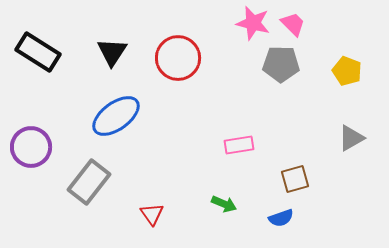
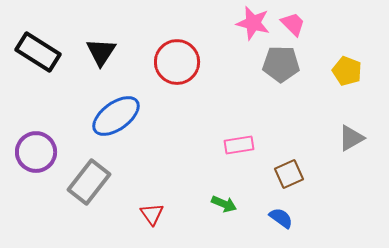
black triangle: moved 11 px left
red circle: moved 1 px left, 4 px down
purple circle: moved 5 px right, 5 px down
brown square: moved 6 px left, 5 px up; rotated 8 degrees counterclockwise
blue semicircle: rotated 125 degrees counterclockwise
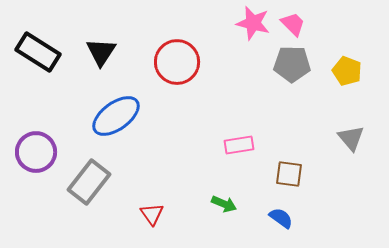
gray pentagon: moved 11 px right
gray triangle: rotated 40 degrees counterclockwise
brown square: rotated 32 degrees clockwise
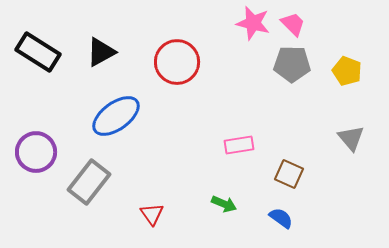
black triangle: rotated 28 degrees clockwise
brown square: rotated 16 degrees clockwise
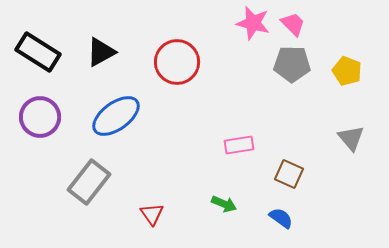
purple circle: moved 4 px right, 35 px up
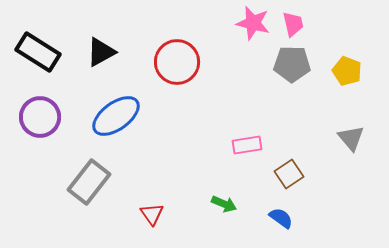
pink trapezoid: rotated 32 degrees clockwise
pink rectangle: moved 8 px right
brown square: rotated 32 degrees clockwise
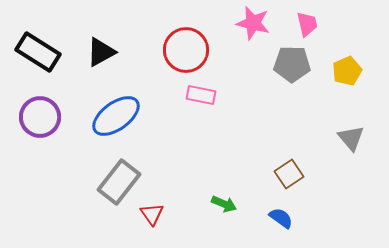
pink trapezoid: moved 14 px right
red circle: moved 9 px right, 12 px up
yellow pentagon: rotated 28 degrees clockwise
pink rectangle: moved 46 px left, 50 px up; rotated 20 degrees clockwise
gray rectangle: moved 30 px right
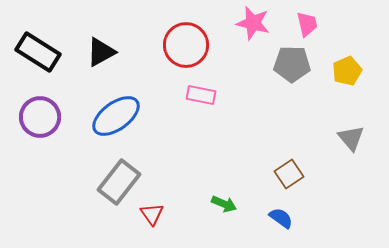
red circle: moved 5 px up
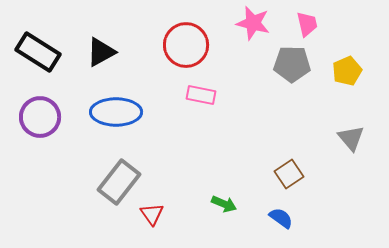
blue ellipse: moved 4 px up; rotated 36 degrees clockwise
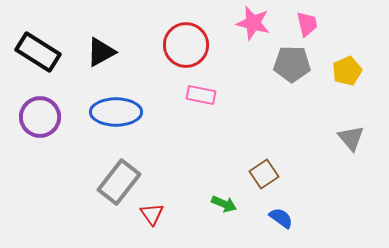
brown square: moved 25 px left
